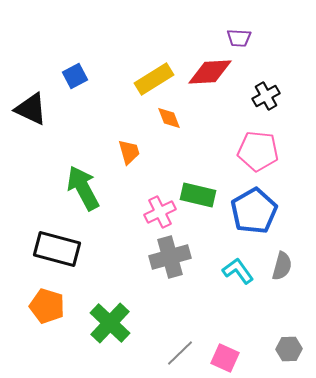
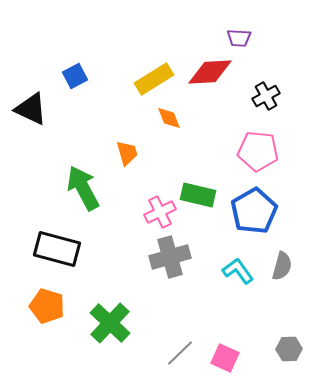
orange trapezoid: moved 2 px left, 1 px down
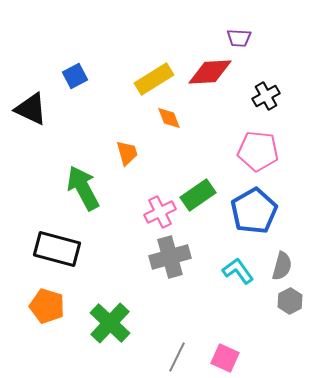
green rectangle: rotated 48 degrees counterclockwise
gray hexagon: moved 1 px right, 48 px up; rotated 25 degrees counterclockwise
gray line: moved 3 px left, 4 px down; rotated 20 degrees counterclockwise
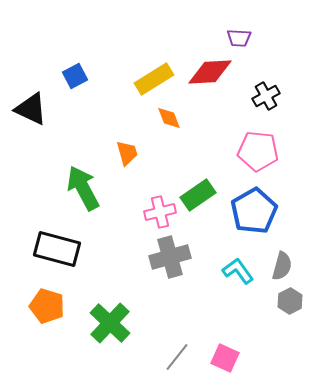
pink cross: rotated 12 degrees clockwise
gray line: rotated 12 degrees clockwise
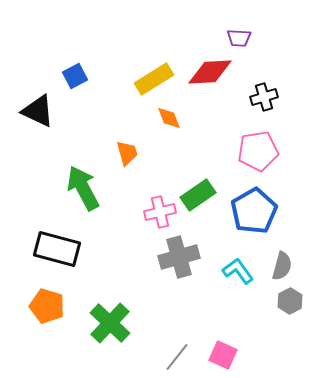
black cross: moved 2 px left, 1 px down; rotated 12 degrees clockwise
black triangle: moved 7 px right, 2 px down
pink pentagon: rotated 15 degrees counterclockwise
gray cross: moved 9 px right
pink square: moved 2 px left, 3 px up
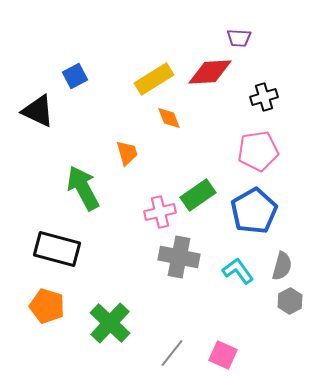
gray cross: rotated 27 degrees clockwise
gray line: moved 5 px left, 4 px up
